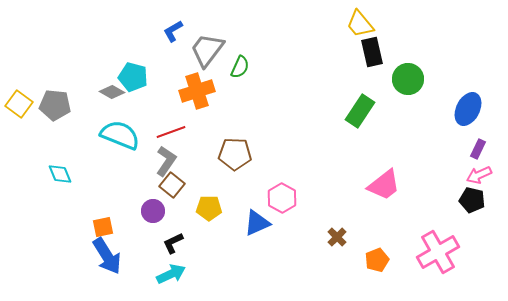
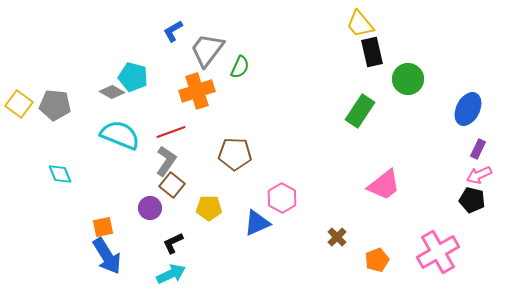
purple circle: moved 3 px left, 3 px up
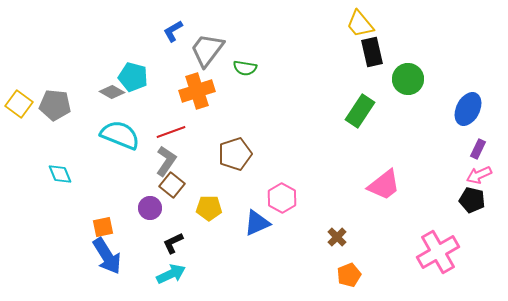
green semicircle: moved 5 px right, 1 px down; rotated 75 degrees clockwise
brown pentagon: rotated 20 degrees counterclockwise
orange pentagon: moved 28 px left, 15 px down
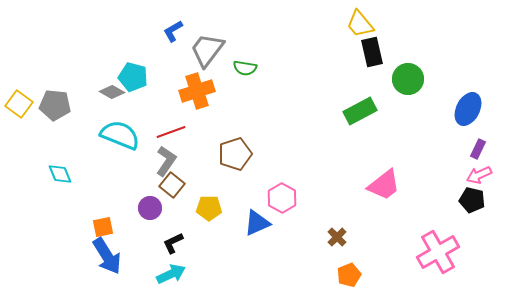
green rectangle: rotated 28 degrees clockwise
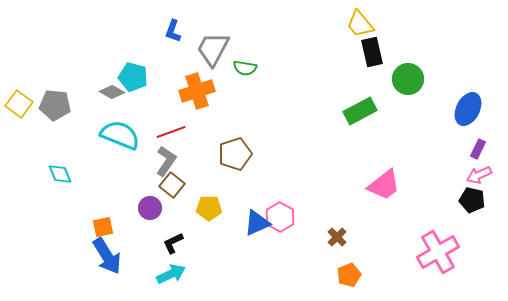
blue L-shape: rotated 40 degrees counterclockwise
gray trapezoid: moved 6 px right, 1 px up; rotated 9 degrees counterclockwise
pink hexagon: moved 2 px left, 19 px down
